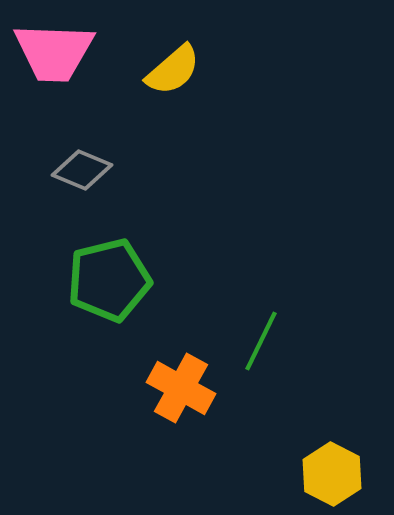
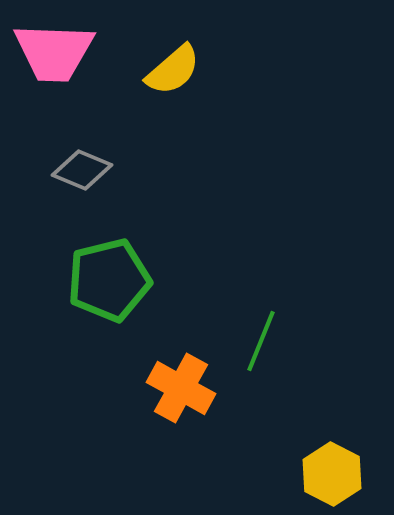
green line: rotated 4 degrees counterclockwise
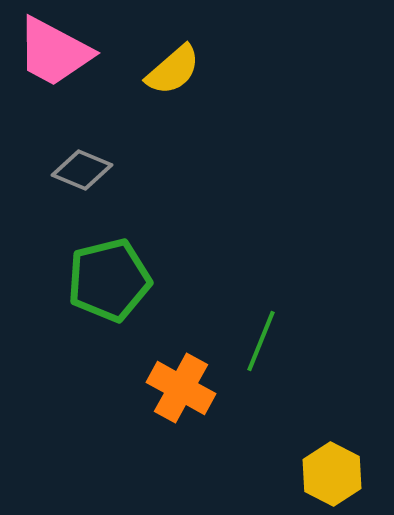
pink trapezoid: rotated 26 degrees clockwise
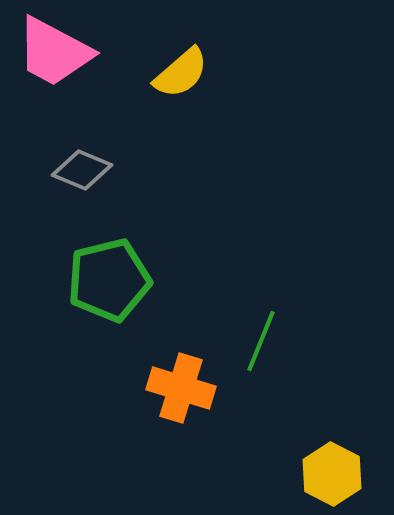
yellow semicircle: moved 8 px right, 3 px down
orange cross: rotated 12 degrees counterclockwise
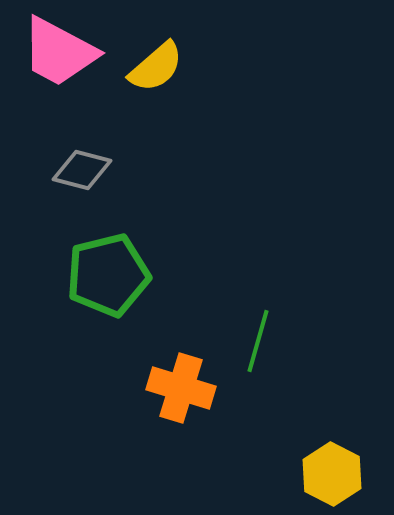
pink trapezoid: moved 5 px right
yellow semicircle: moved 25 px left, 6 px up
gray diamond: rotated 8 degrees counterclockwise
green pentagon: moved 1 px left, 5 px up
green line: moved 3 px left; rotated 6 degrees counterclockwise
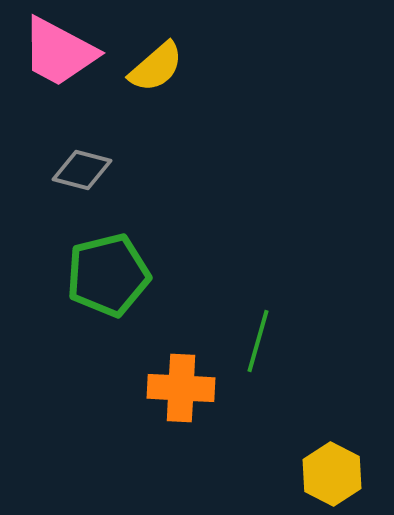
orange cross: rotated 14 degrees counterclockwise
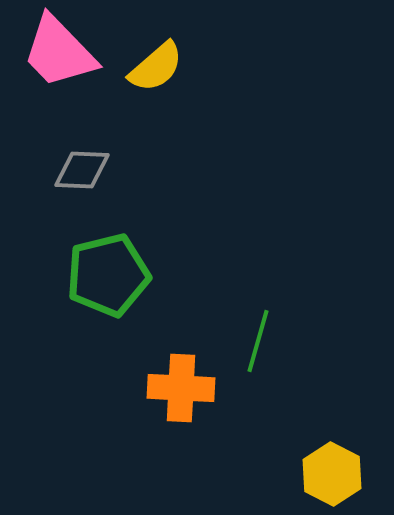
pink trapezoid: rotated 18 degrees clockwise
gray diamond: rotated 12 degrees counterclockwise
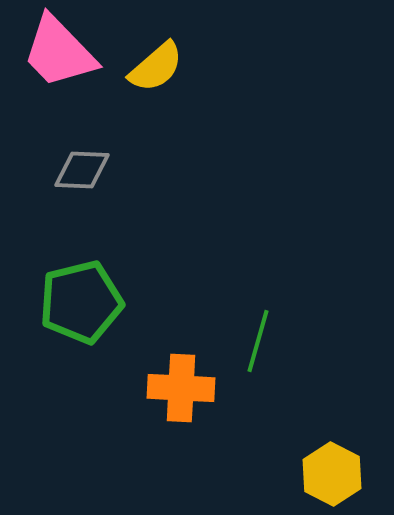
green pentagon: moved 27 px left, 27 px down
